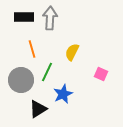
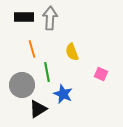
yellow semicircle: rotated 48 degrees counterclockwise
green line: rotated 36 degrees counterclockwise
gray circle: moved 1 px right, 5 px down
blue star: rotated 24 degrees counterclockwise
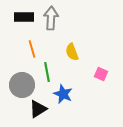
gray arrow: moved 1 px right
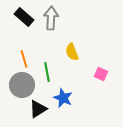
black rectangle: rotated 42 degrees clockwise
orange line: moved 8 px left, 10 px down
blue star: moved 4 px down
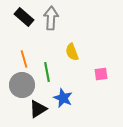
pink square: rotated 32 degrees counterclockwise
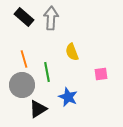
blue star: moved 5 px right, 1 px up
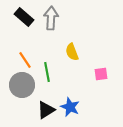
orange line: moved 1 px right, 1 px down; rotated 18 degrees counterclockwise
blue star: moved 2 px right, 10 px down
black triangle: moved 8 px right, 1 px down
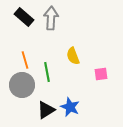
yellow semicircle: moved 1 px right, 4 px down
orange line: rotated 18 degrees clockwise
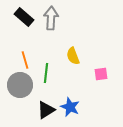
green line: moved 1 px left, 1 px down; rotated 18 degrees clockwise
gray circle: moved 2 px left
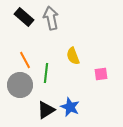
gray arrow: rotated 15 degrees counterclockwise
orange line: rotated 12 degrees counterclockwise
